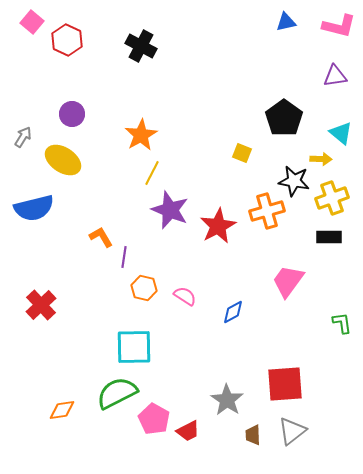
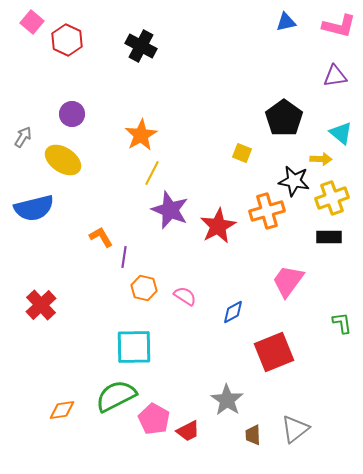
red square: moved 11 px left, 32 px up; rotated 18 degrees counterclockwise
green semicircle: moved 1 px left, 3 px down
gray triangle: moved 3 px right, 2 px up
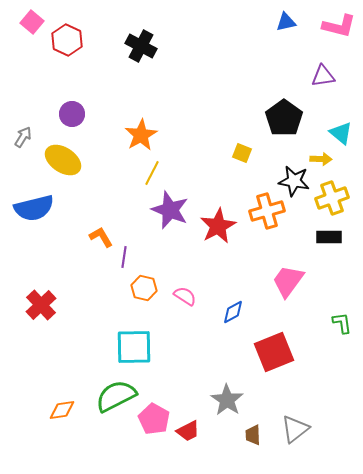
purple triangle: moved 12 px left
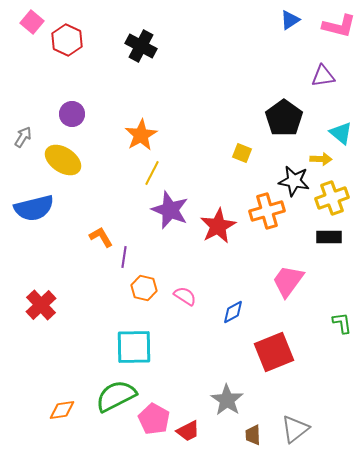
blue triangle: moved 4 px right, 2 px up; rotated 20 degrees counterclockwise
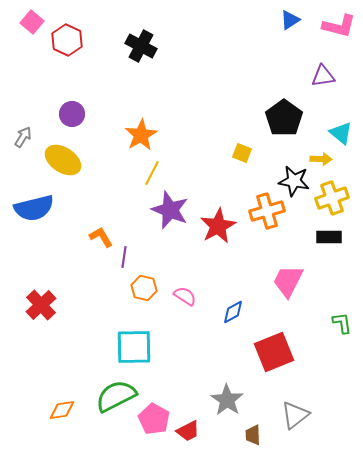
pink trapezoid: rotated 9 degrees counterclockwise
gray triangle: moved 14 px up
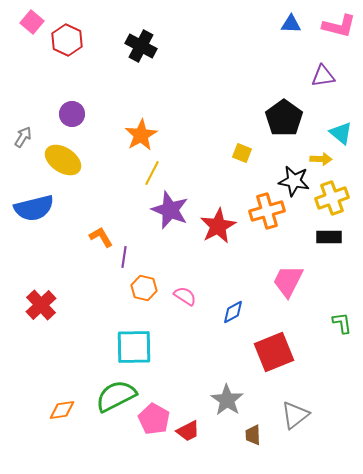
blue triangle: moved 1 px right, 4 px down; rotated 35 degrees clockwise
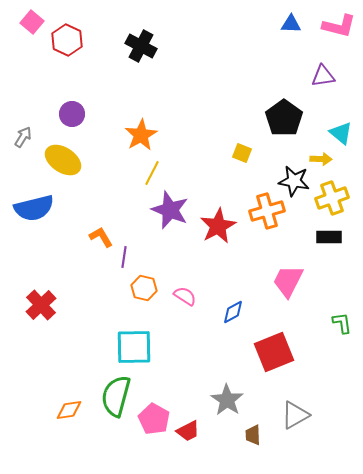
green semicircle: rotated 48 degrees counterclockwise
orange diamond: moved 7 px right
gray triangle: rotated 8 degrees clockwise
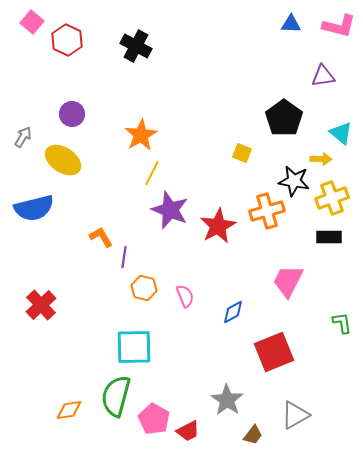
black cross: moved 5 px left
pink semicircle: rotated 35 degrees clockwise
brown trapezoid: rotated 140 degrees counterclockwise
